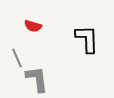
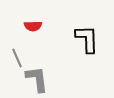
red semicircle: rotated 18 degrees counterclockwise
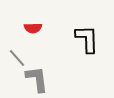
red semicircle: moved 2 px down
gray line: rotated 18 degrees counterclockwise
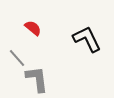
red semicircle: rotated 138 degrees counterclockwise
black L-shape: rotated 24 degrees counterclockwise
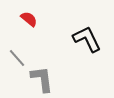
red semicircle: moved 4 px left, 9 px up
gray L-shape: moved 5 px right
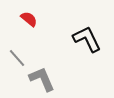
gray L-shape: rotated 16 degrees counterclockwise
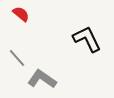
red semicircle: moved 8 px left, 5 px up
gray L-shape: rotated 32 degrees counterclockwise
